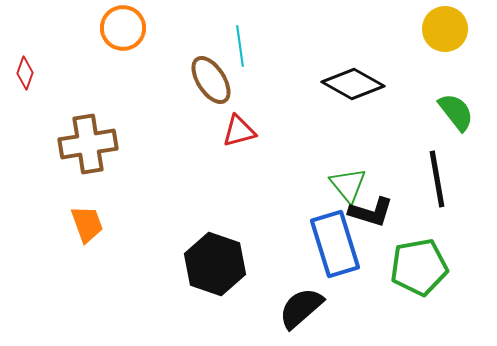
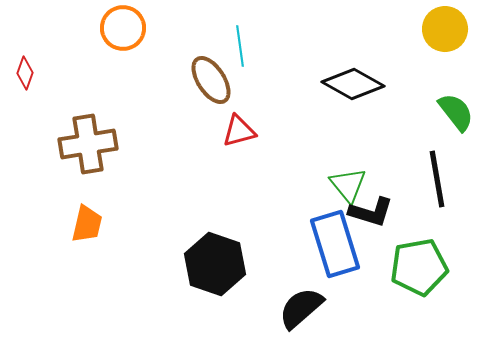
orange trapezoid: rotated 33 degrees clockwise
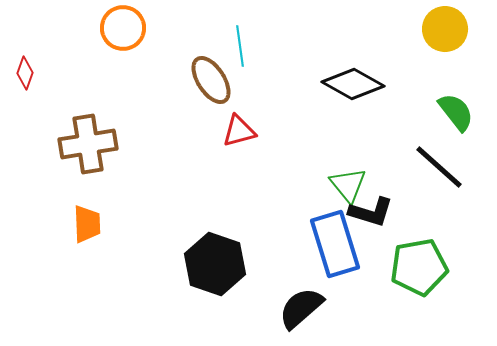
black line: moved 2 px right, 12 px up; rotated 38 degrees counterclockwise
orange trapezoid: rotated 15 degrees counterclockwise
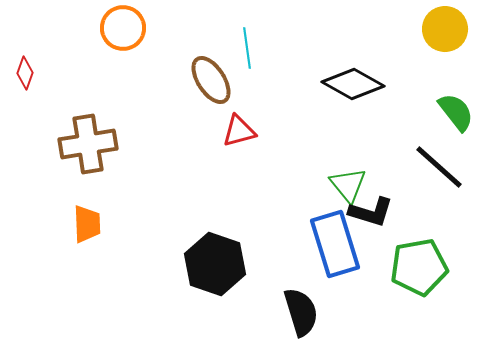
cyan line: moved 7 px right, 2 px down
black semicircle: moved 4 px down; rotated 114 degrees clockwise
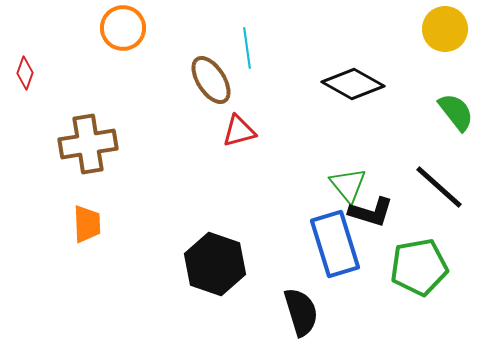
black line: moved 20 px down
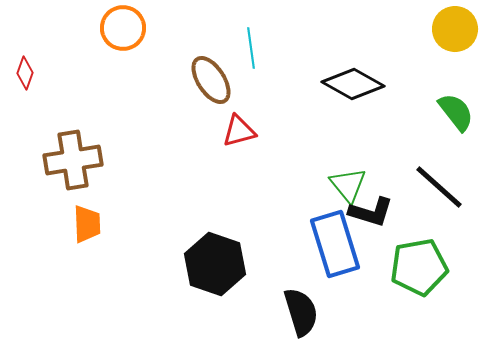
yellow circle: moved 10 px right
cyan line: moved 4 px right
brown cross: moved 15 px left, 16 px down
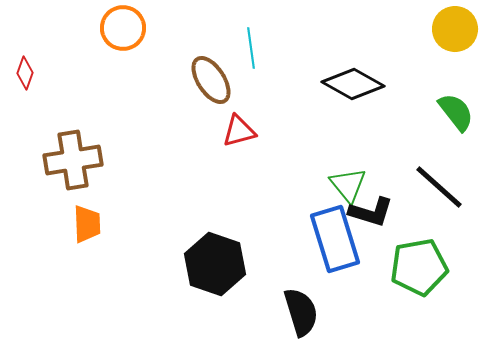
blue rectangle: moved 5 px up
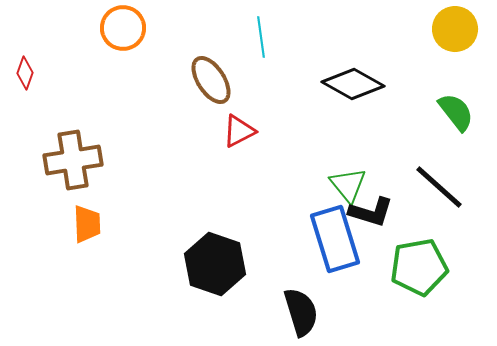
cyan line: moved 10 px right, 11 px up
red triangle: rotated 12 degrees counterclockwise
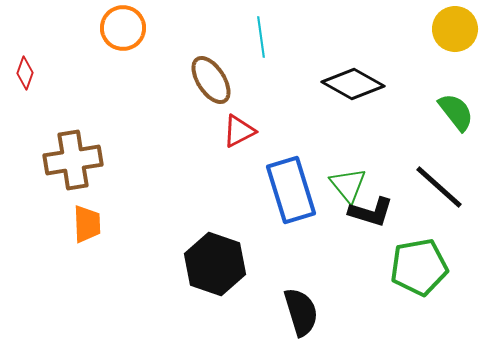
blue rectangle: moved 44 px left, 49 px up
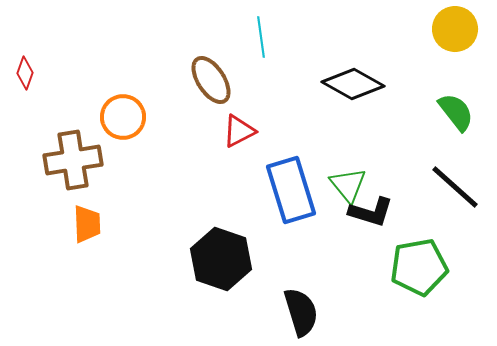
orange circle: moved 89 px down
black line: moved 16 px right
black hexagon: moved 6 px right, 5 px up
